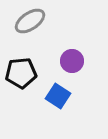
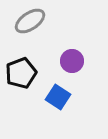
black pentagon: rotated 16 degrees counterclockwise
blue square: moved 1 px down
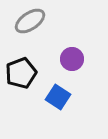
purple circle: moved 2 px up
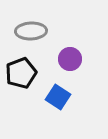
gray ellipse: moved 1 px right, 10 px down; rotated 32 degrees clockwise
purple circle: moved 2 px left
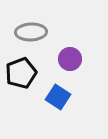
gray ellipse: moved 1 px down
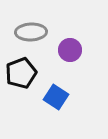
purple circle: moved 9 px up
blue square: moved 2 px left
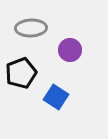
gray ellipse: moved 4 px up
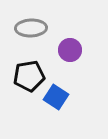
black pentagon: moved 8 px right, 3 px down; rotated 12 degrees clockwise
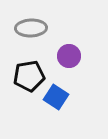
purple circle: moved 1 px left, 6 px down
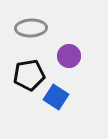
black pentagon: moved 1 px up
